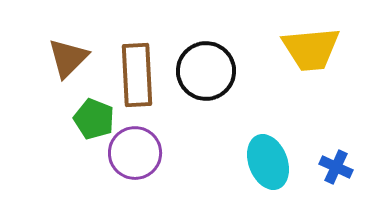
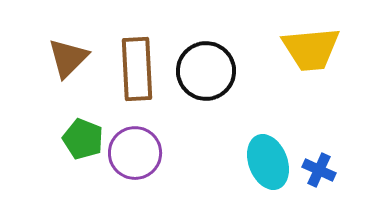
brown rectangle: moved 6 px up
green pentagon: moved 11 px left, 20 px down
blue cross: moved 17 px left, 3 px down
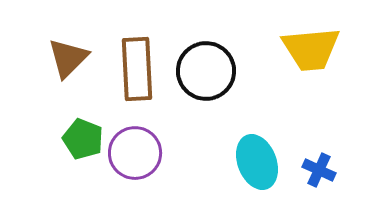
cyan ellipse: moved 11 px left
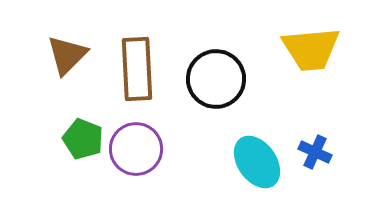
brown triangle: moved 1 px left, 3 px up
black circle: moved 10 px right, 8 px down
purple circle: moved 1 px right, 4 px up
cyan ellipse: rotated 14 degrees counterclockwise
blue cross: moved 4 px left, 18 px up
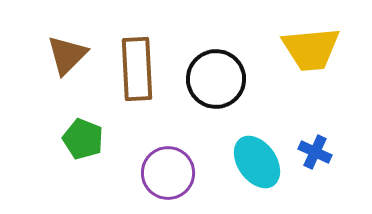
purple circle: moved 32 px right, 24 px down
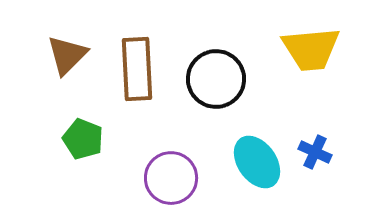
purple circle: moved 3 px right, 5 px down
